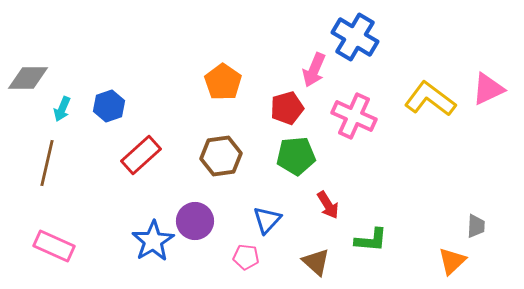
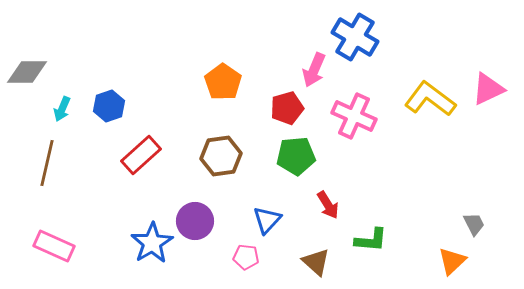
gray diamond: moved 1 px left, 6 px up
gray trapezoid: moved 2 px left, 2 px up; rotated 30 degrees counterclockwise
blue star: moved 1 px left, 2 px down
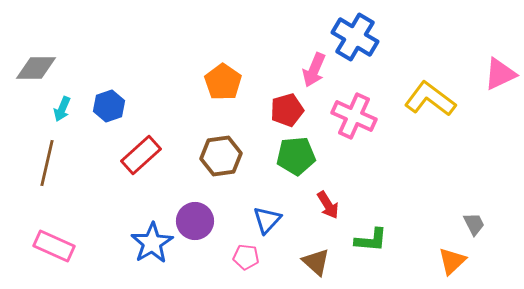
gray diamond: moved 9 px right, 4 px up
pink triangle: moved 12 px right, 15 px up
red pentagon: moved 2 px down
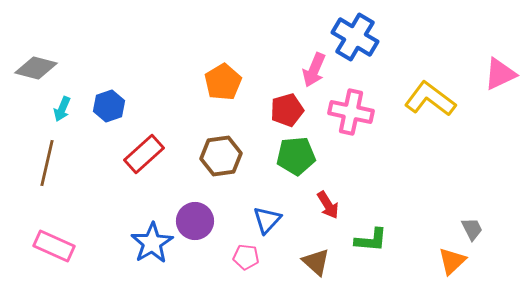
gray diamond: rotated 15 degrees clockwise
orange pentagon: rotated 6 degrees clockwise
pink cross: moved 3 px left, 4 px up; rotated 12 degrees counterclockwise
red rectangle: moved 3 px right, 1 px up
gray trapezoid: moved 2 px left, 5 px down
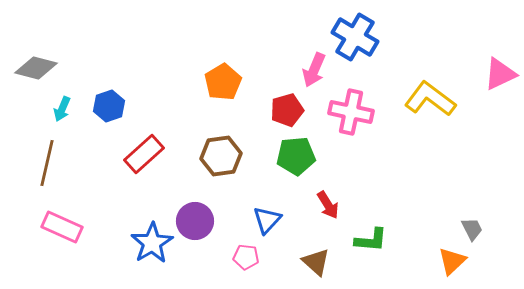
pink rectangle: moved 8 px right, 19 px up
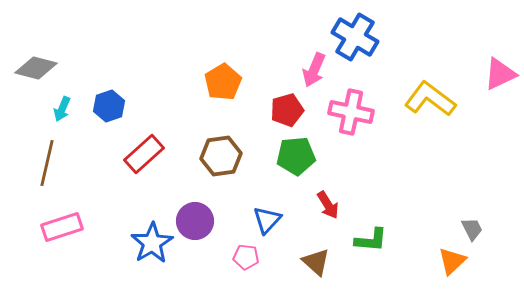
pink rectangle: rotated 42 degrees counterclockwise
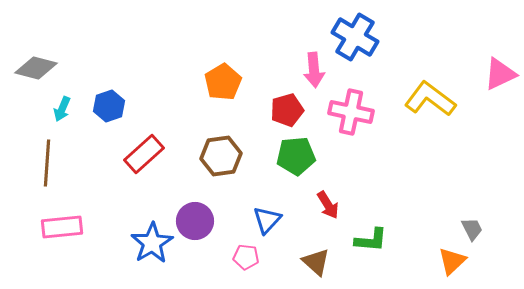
pink arrow: rotated 28 degrees counterclockwise
brown line: rotated 9 degrees counterclockwise
pink rectangle: rotated 12 degrees clockwise
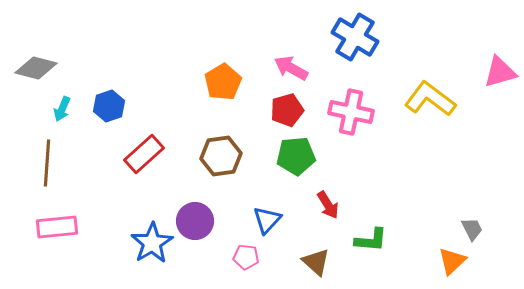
pink arrow: moved 23 px left, 2 px up; rotated 124 degrees clockwise
pink triangle: moved 2 px up; rotated 9 degrees clockwise
pink rectangle: moved 5 px left
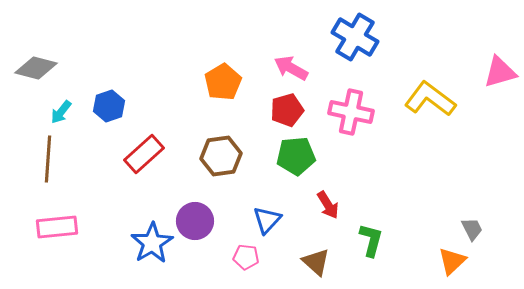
cyan arrow: moved 1 px left, 3 px down; rotated 15 degrees clockwise
brown line: moved 1 px right, 4 px up
green L-shape: rotated 80 degrees counterclockwise
